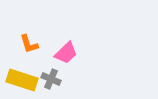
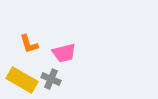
pink trapezoid: moved 2 px left; rotated 30 degrees clockwise
yellow rectangle: rotated 12 degrees clockwise
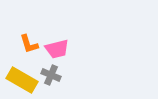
pink trapezoid: moved 7 px left, 4 px up
gray cross: moved 4 px up
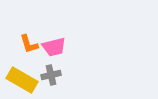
pink trapezoid: moved 3 px left, 2 px up
gray cross: rotated 36 degrees counterclockwise
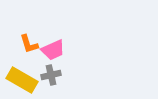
pink trapezoid: moved 1 px left, 3 px down; rotated 10 degrees counterclockwise
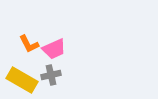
orange L-shape: rotated 10 degrees counterclockwise
pink trapezoid: moved 1 px right, 1 px up
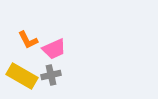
orange L-shape: moved 1 px left, 4 px up
yellow rectangle: moved 4 px up
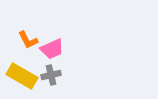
pink trapezoid: moved 2 px left
